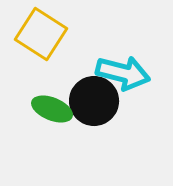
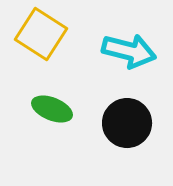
cyan arrow: moved 6 px right, 22 px up
black circle: moved 33 px right, 22 px down
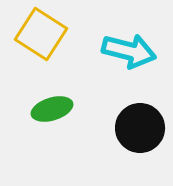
green ellipse: rotated 39 degrees counterclockwise
black circle: moved 13 px right, 5 px down
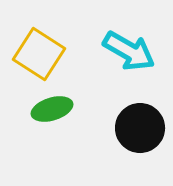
yellow square: moved 2 px left, 20 px down
cyan arrow: rotated 16 degrees clockwise
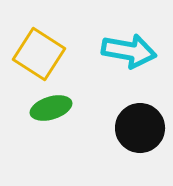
cyan arrow: rotated 20 degrees counterclockwise
green ellipse: moved 1 px left, 1 px up
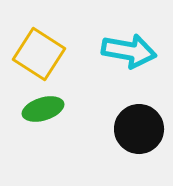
green ellipse: moved 8 px left, 1 px down
black circle: moved 1 px left, 1 px down
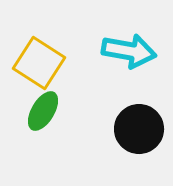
yellow square: moved 9 px down
green ellipse: moved 2 px down; rotated 42 degrees counterclockwise
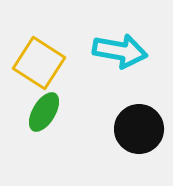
cyan arrow: moved 9 px left
green ellipse: moved 1 px right, 1 px down
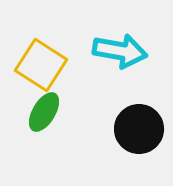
yellow square: moved 2 px right, 2 px down
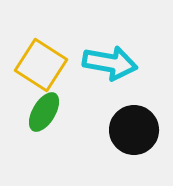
cyan arrow: moved 10 px left, 12 px down
black circle: moved 5 px left, 1 px down
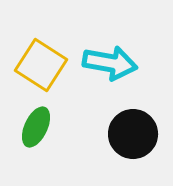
green ellipse: moved 8 px left, 15 px down; rotated 6 degrees counterclockwise
black circle: moved 1 px left, 4 px down
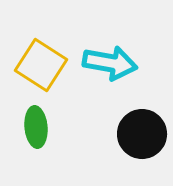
green ellipse: rotated 30 degrees counterclockwise
black circle: moved 9 px right
